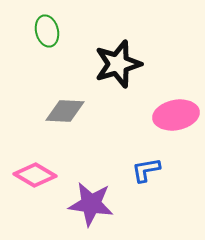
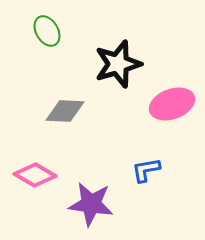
green ellipse: rotated 16 degrees counterclockwise
pink ellipse: moved 4 px left, 11 px up; rotated 9 degrees counterclockwise
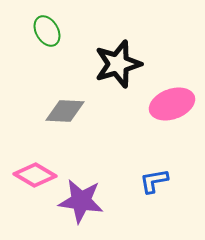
blue L-shape: moved 8 px right, 11 px down
purple star: moved 10 px left, 3 px up
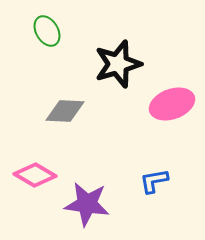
purple star: moved 6 px right, 3 px down
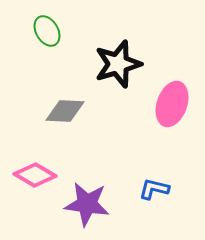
pink ellipse: rotated 51 degrees counterclockwise
blue L-shape: moved 8 px down; rotated 24 degrees clockwise
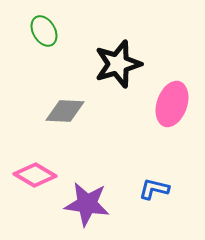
green ellipse: moved 3 px left
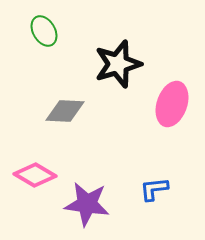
blue L-shape: rotated 20 degrees counterclockwise
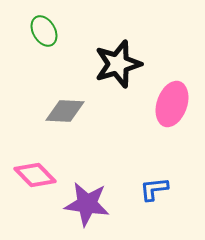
pink diamond: rotated 15 degrees clockwise
